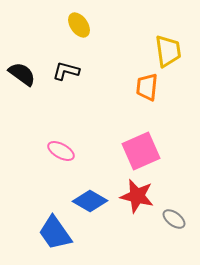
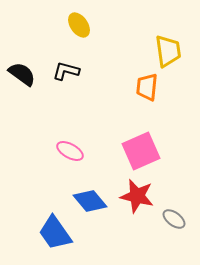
pink ellipse: moved 9 px right
blue diamond: rotated 20 degrees clockwise
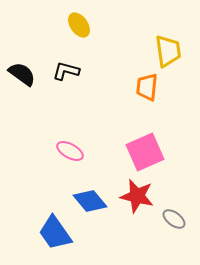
pink square: moved 4 px right, 1 px down
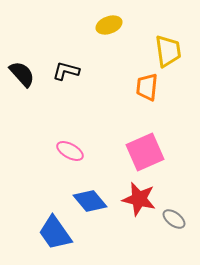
yellow ellipse: moved 30 px right; rotated 75 degrees counterclockwise
black semicircle: rotated 12 degrees clockwise
red star: moved 2 px right, 3 px down
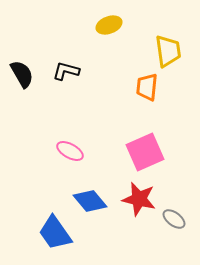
black semicircle: rotated 12 degrees clockwise
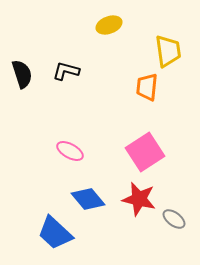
black semicircle: rotated 12 degrees clockwise
pink square: rotated 9 degrees counterclockwise
blue diamond: moved 2 px left, 2 px up
blue trapezoid: rotated 12 degrees counterclockwise
